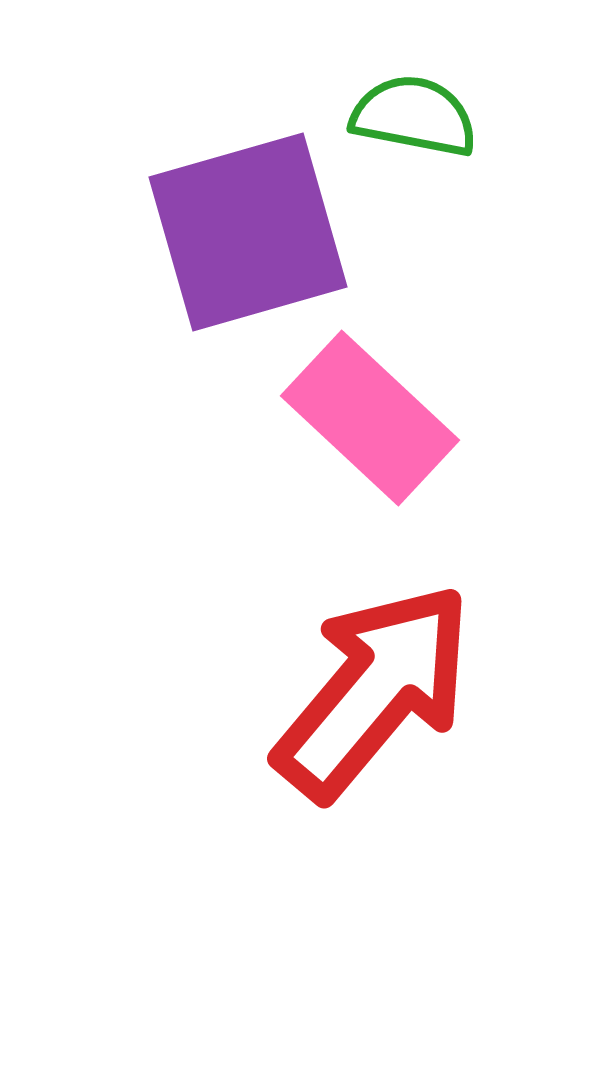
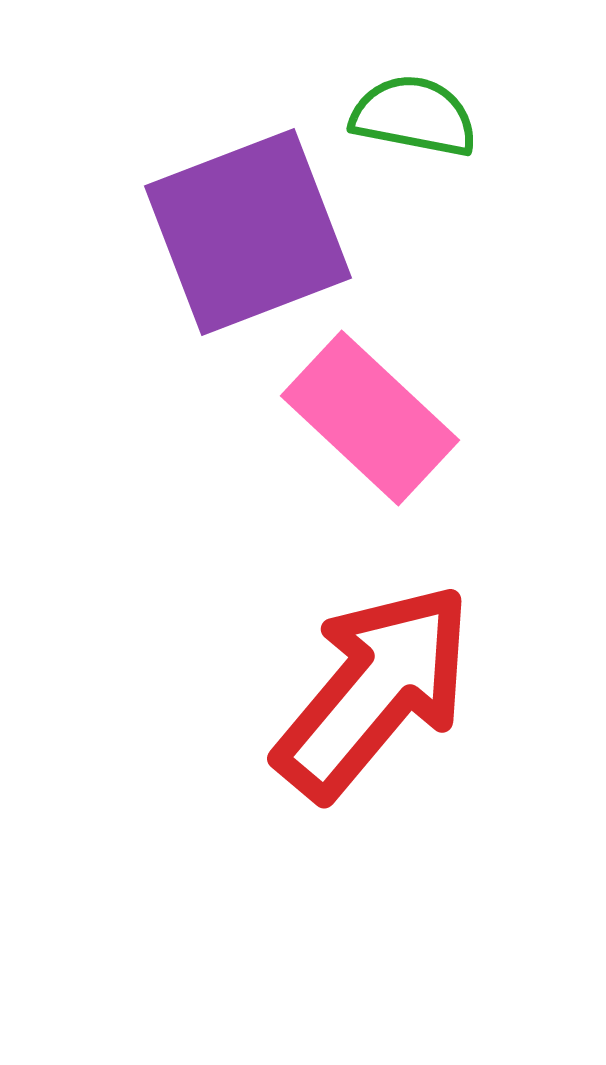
purple square: rotated 5 degrees counterclockwise
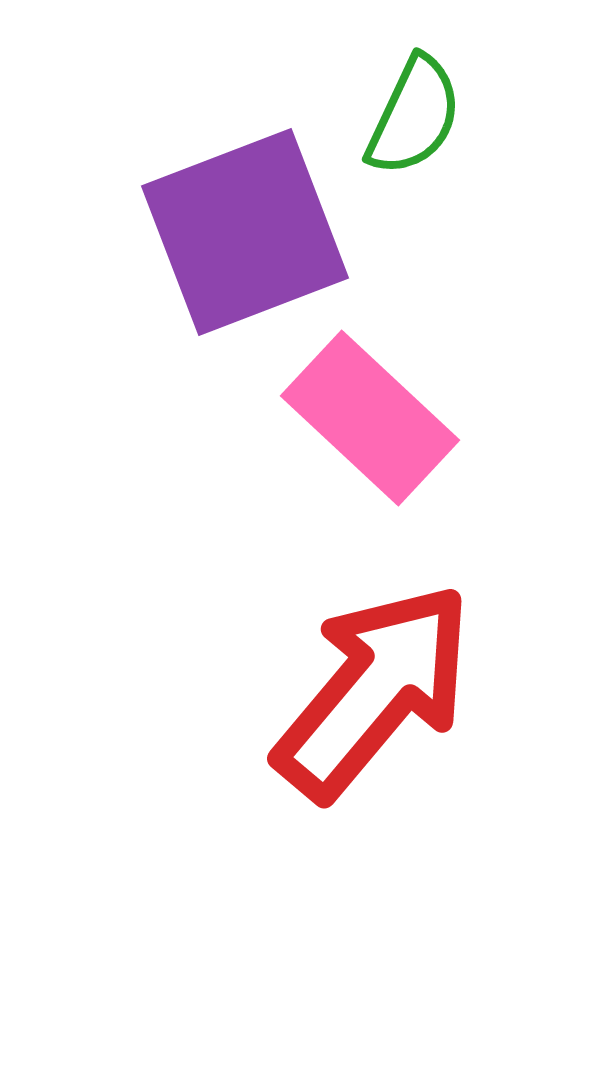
green semicircle: rotated 104 degrees clockwise
purple square: moved 3 px left
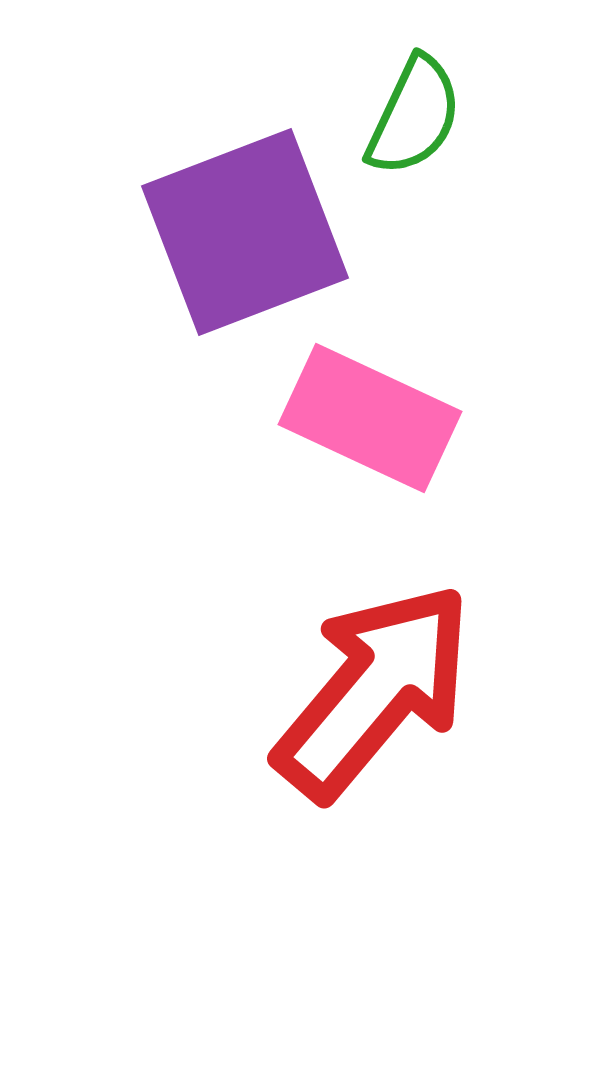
pink rectangle: rotated 18 degrees counterclockwise
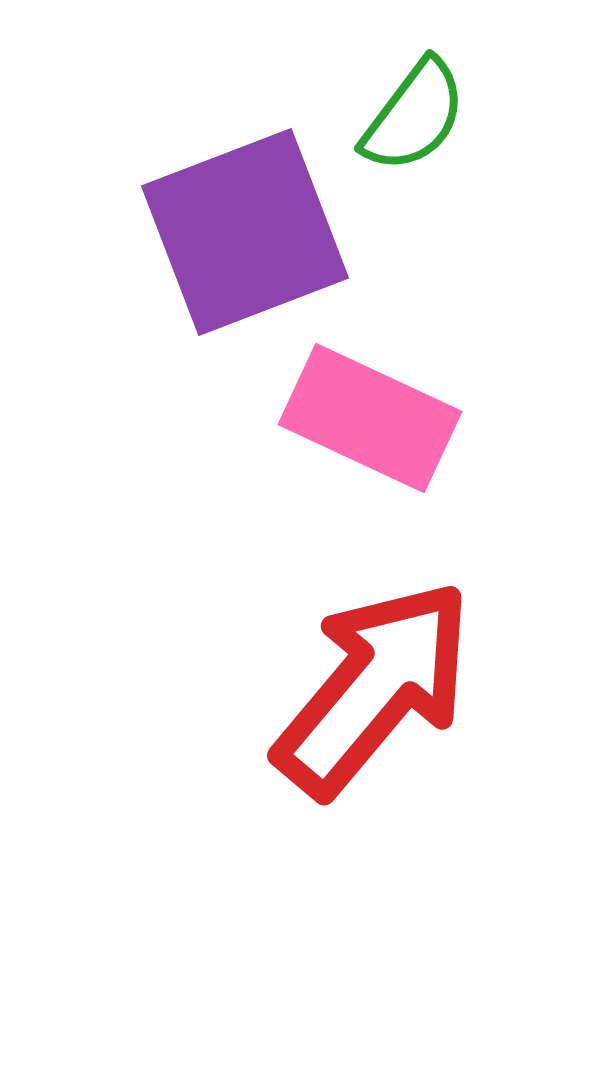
green semicircle: rotated 12 degrees clockwise
red arrow: moved 3 px up
